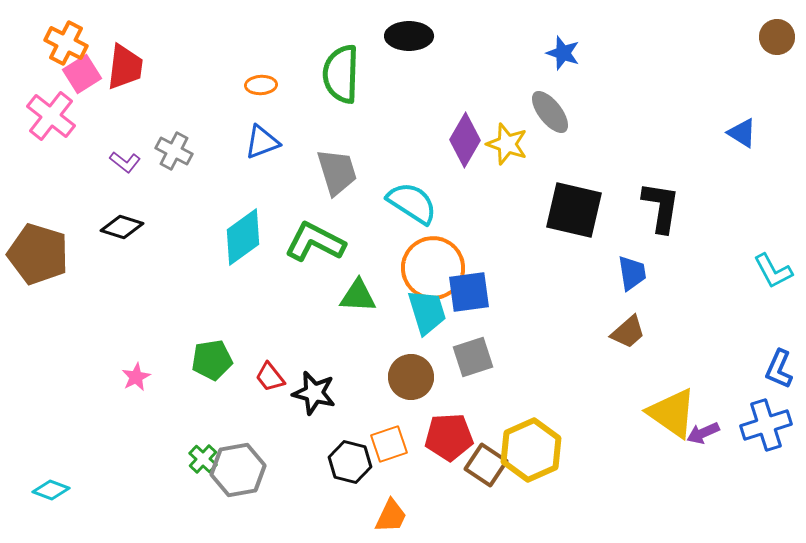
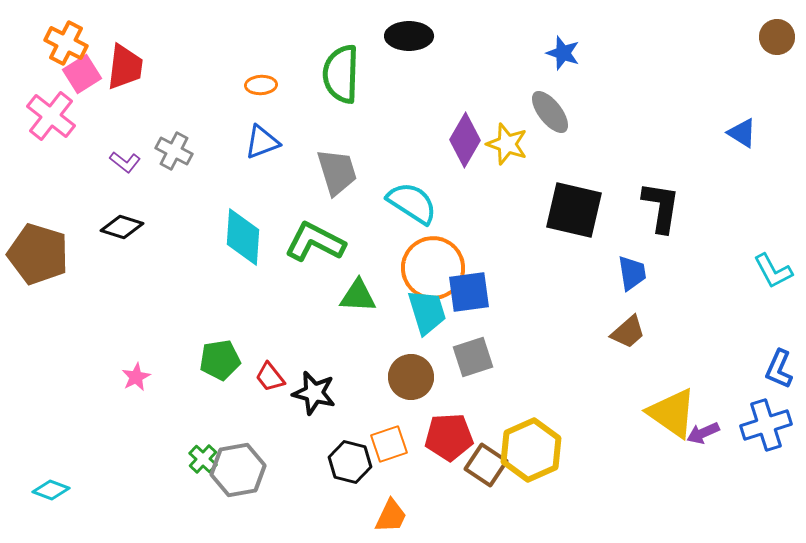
cyan diamond at (243, 237): rotated 50 degrees counterclockwise
green pentagon at (212, 360): moved 8 px right
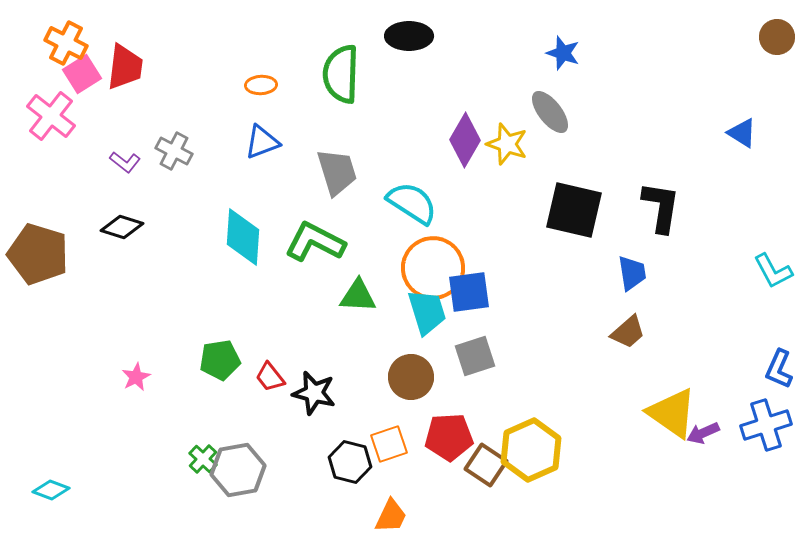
gray square at (473, 357): moved 2 px right, 1 px up
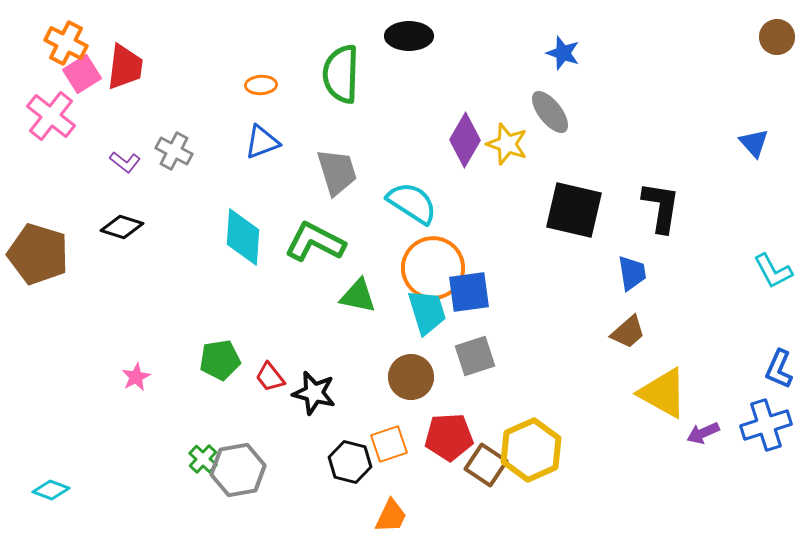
blue triangle at (742, 133): moved 12 px right, 10 px down; rotated 16 degrees clockwise
green triangle at (358, 296): rotated 9 degrees clockwise
yellow triangle at (672, 413): moved 9 px left, 20 px up; rotated 6 degrees counterclockwise
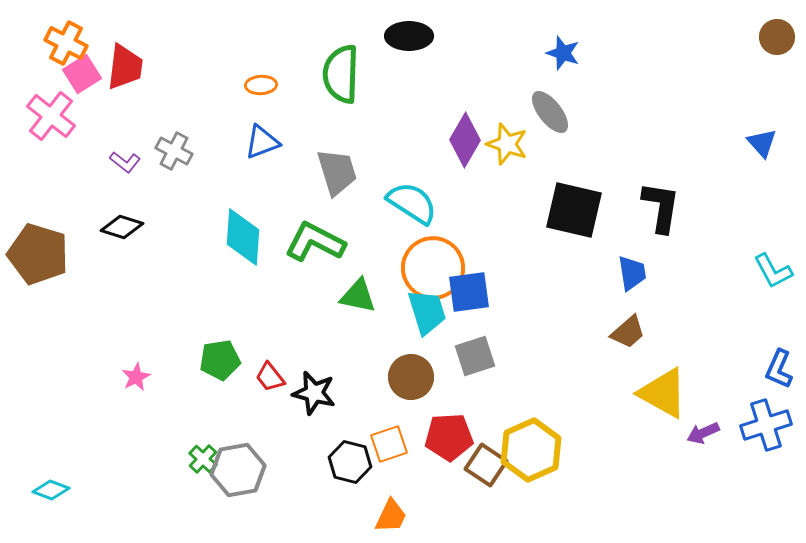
blue triangle at (754, 143): moved 8 px right
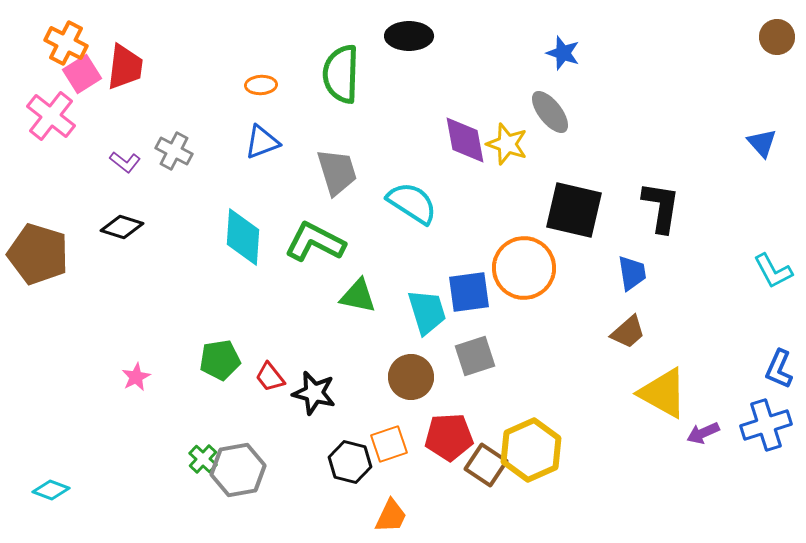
purple diamond at (465, 140): rotated 40 degrees counterclockwise
orange circle at (433, 268): moved 91 px right
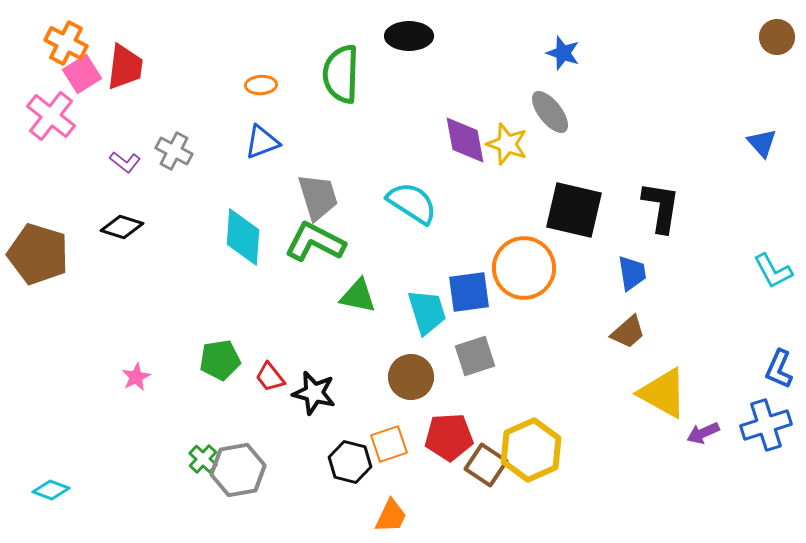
gray trapezoid at (337, 172): moved 19 px left, 25 px down
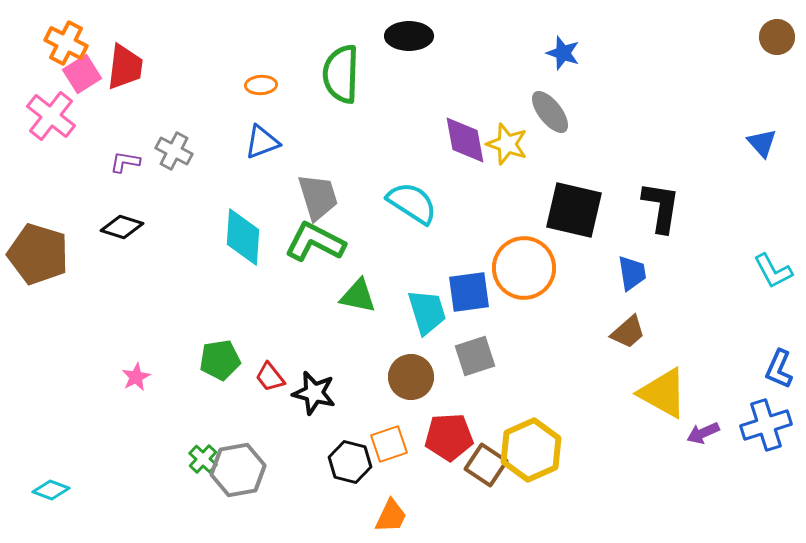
purple L-shape at (125, 162): rotated 152 degrees clockwise
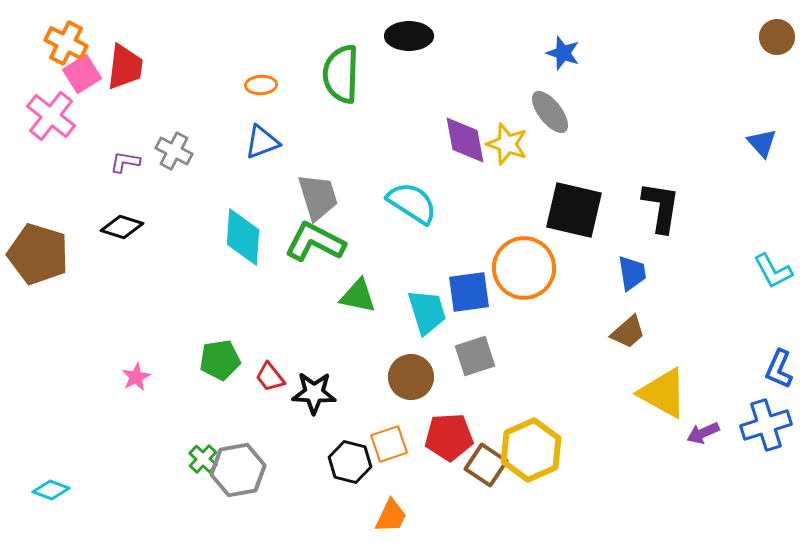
black star at (314, 393): rotated 12 degrees counterclockwise
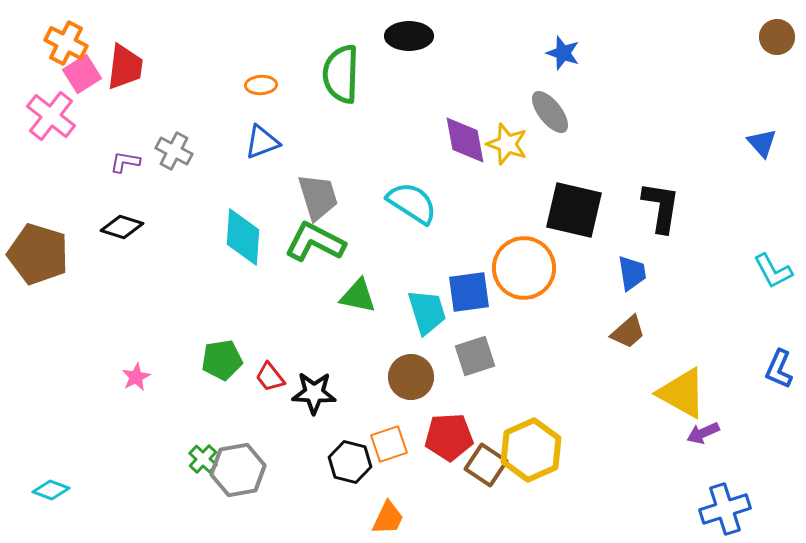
green pentagon at (220, 360): moved 2 px right
yellow triangle at (663, 393): moved 19 px right
blue cross at (766, 425): moved 41 px left, 84 px down
orange trapezoid at (391, 516): moved 3 px left, 2 px down
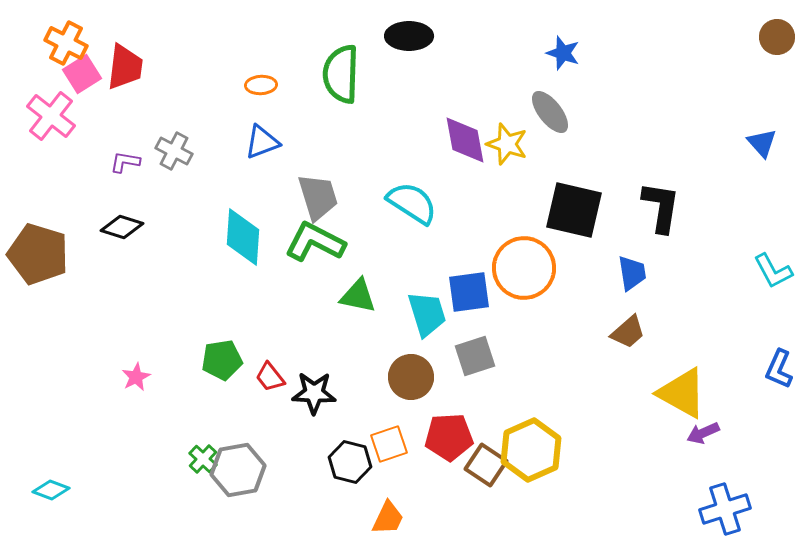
cyan trapezoid at (427, 312): moved 2 px down
